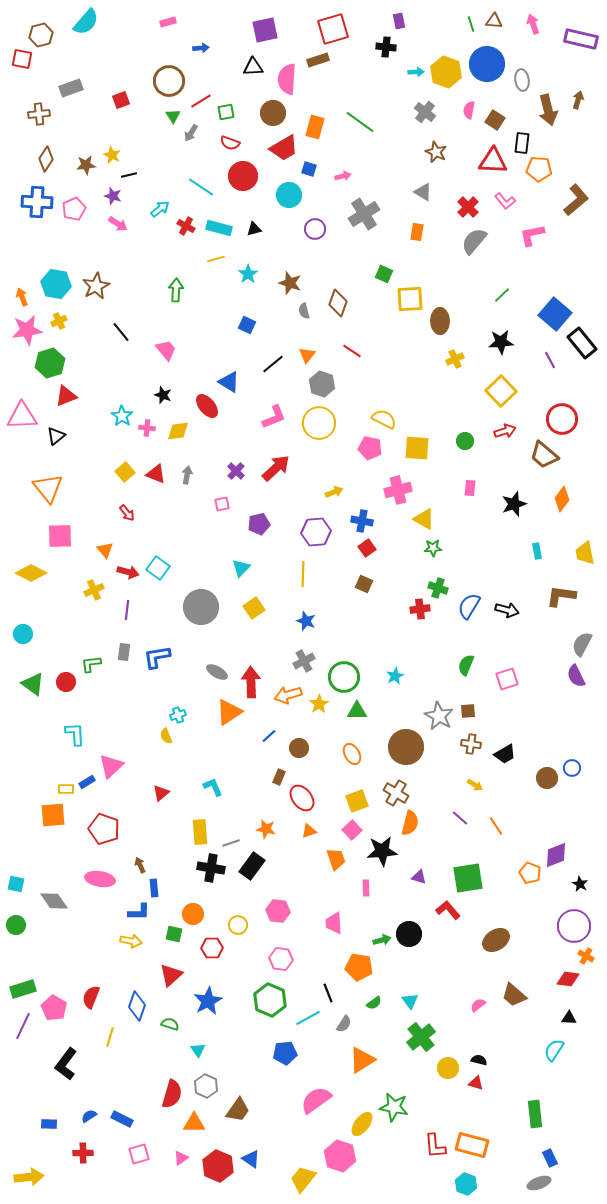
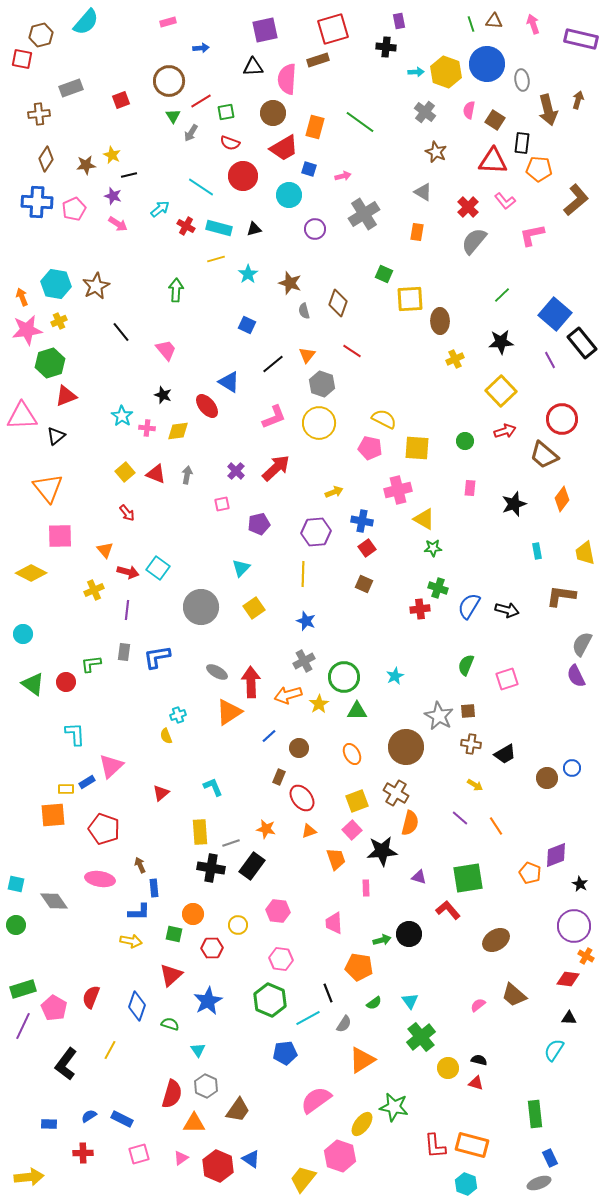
yellow line at (110, 1037): moved 13 px down; rotated 12 degrees clockwise
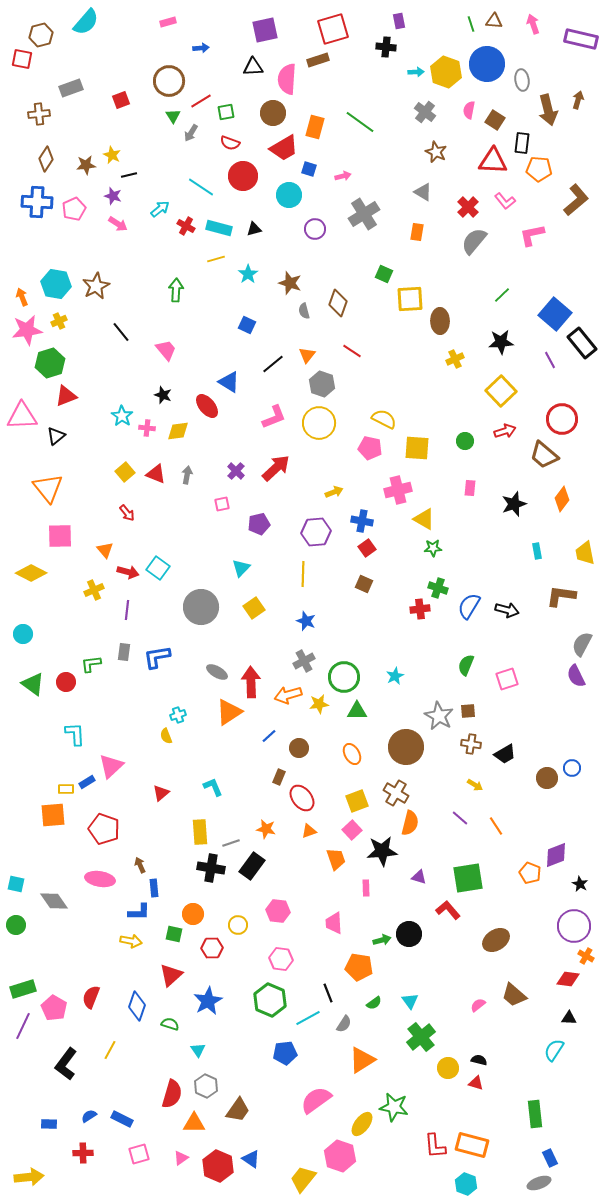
yellow star at (319, 704): rotated 24 degrees clockwise
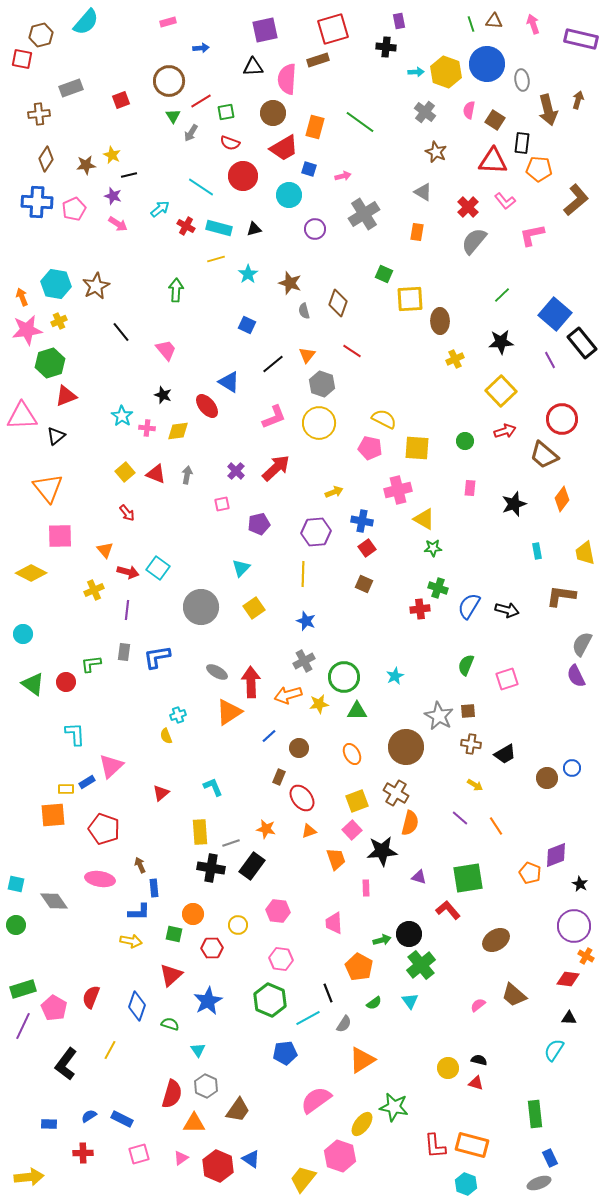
orange pentagon at (359, 967): rotated 20 degrees clockwise
green cross at (421, 1037): moved 72 px up
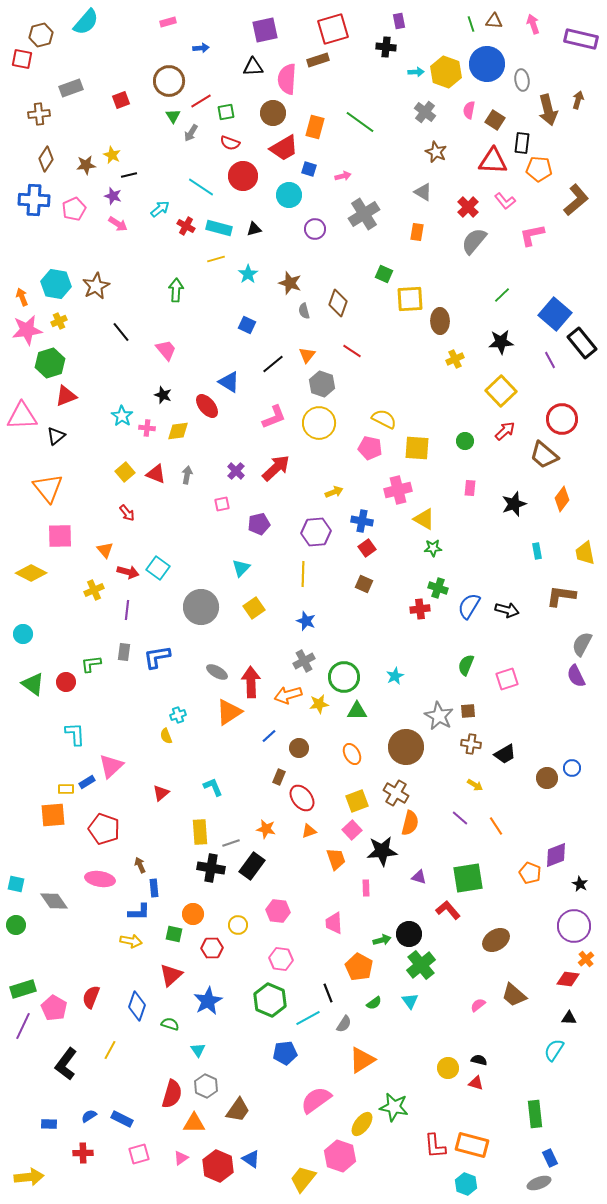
blue cross at (37, 202): moved 3 px left, 2 px up
red arrow at (505, 431): rotated 25 degrees counterclockwise
orange cross at (586, 956): moved 3 px down; rotated 21 degrees clockwise
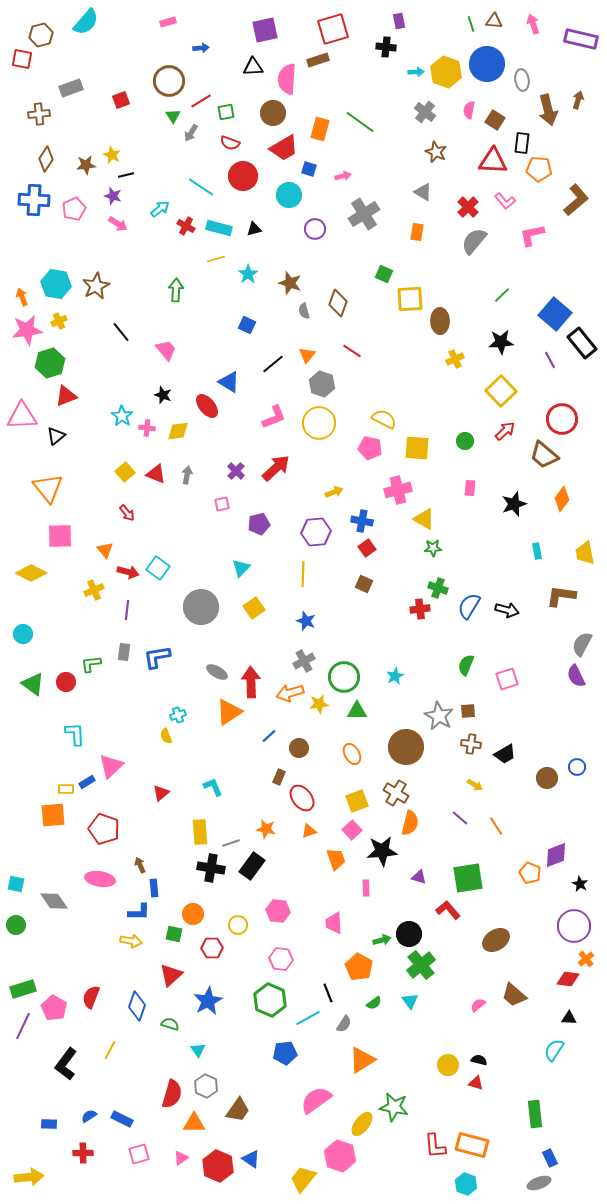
orange rectangle at (315, 127): moved 5 px right, 2 px down
black line at (129, 175): moved 3 px left
orange arrow at (288, 695): moved 2 px right, 2 px up
blue circle at (572, 768): moved 5 px right, 1 px up
yellow circle at (448, 1068): moved 3 px up
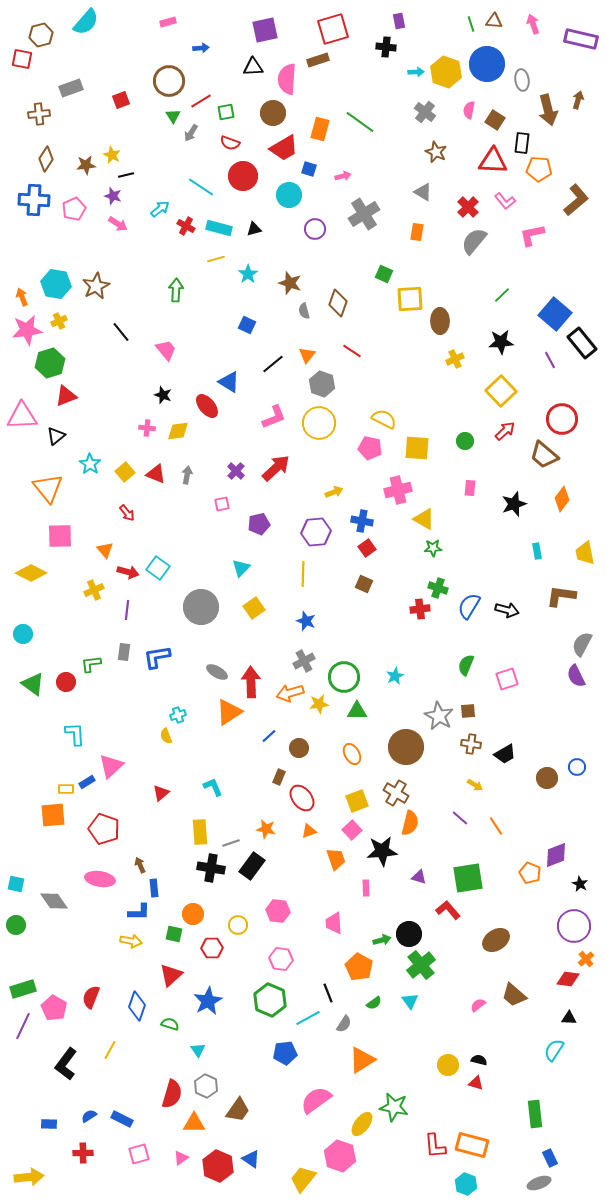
cyan star at (122, 416): moved 32 px left, 48 px down
